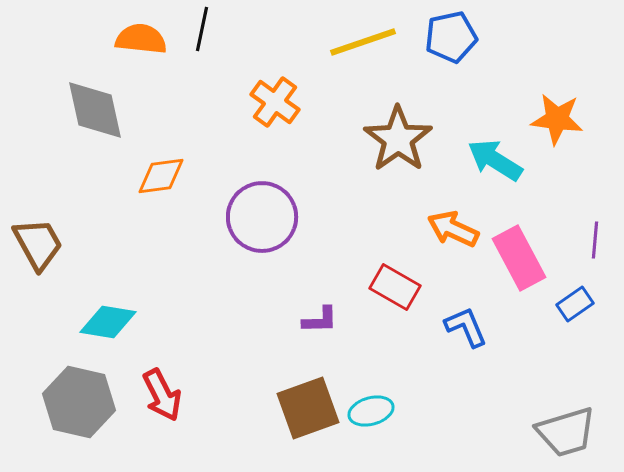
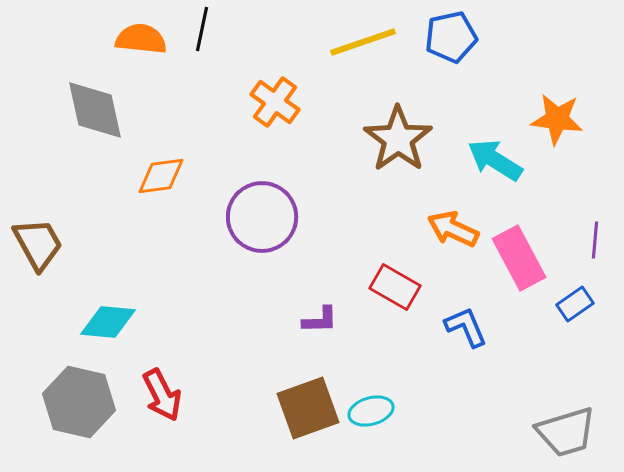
cyan diamond: rotated 4 degrees counterclockwise
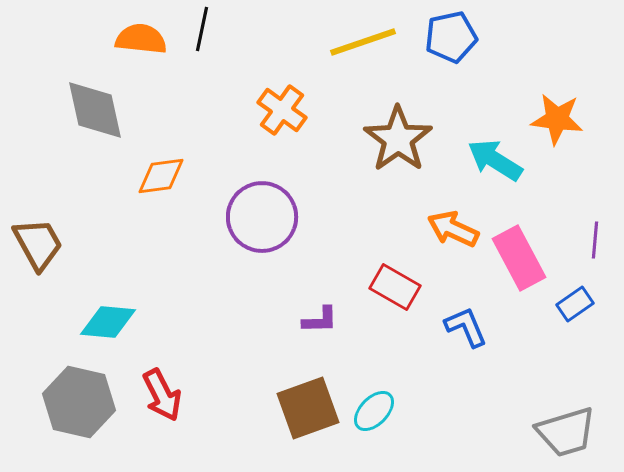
orange cross: moved 7 px right, 8 px down
cyan ellipse: moved 3 px right; rotated 30 degrees counterclockwise
